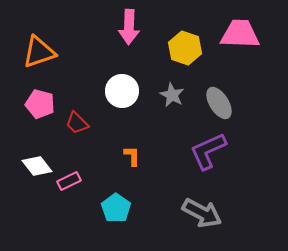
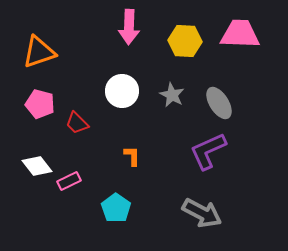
yellow hexagon: moved 7 px up; rotated 16 degrees counterclockwise
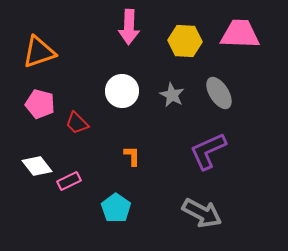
gray ellipse: moved 10 px up
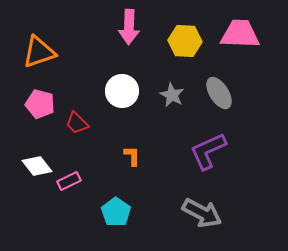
cyan pentagon: moved 4 px down
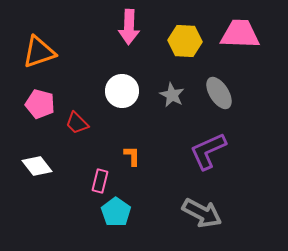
pink rectangle: moved 31 px right; rotated 50 degrees counterclockwise
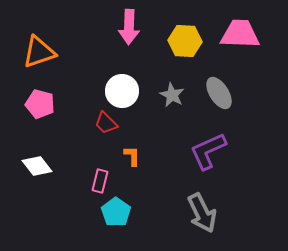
red trapezoid: moved 29 px right
gray arrow: rotated 36 degrees clockwise
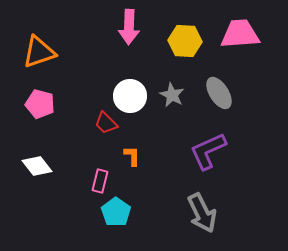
pink trapezoid: rotated 6 degrees counterclockwise
white circle: moved 8 px right, 5 px down
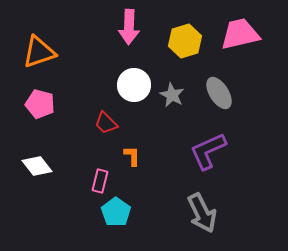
pink trapezoid: rotated 9 degrees counterclockwise
yellow hexagon: rotated 20 degrees counterclockwise
white circle: moved 4 px right, 11 px up
